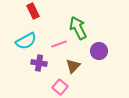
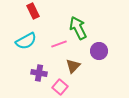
purple cross: moved 10 px down
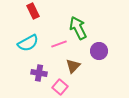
cyan semicircle: moved 2 px right, 2 px down
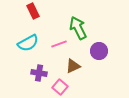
brown triangle: rotated 21 degrees clockwise
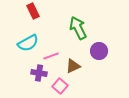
pink line: moved 8 px left, 12 px down
pink square: moved 1 px up
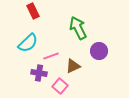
cyan semicircle: rotated 15 degrees counterclockwise
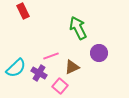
red rectangle: moved 10 px left
cyan semicircle: moved 12 px left, 25 px down
purple circle: moved 2 px down
brown triangle: moved 1 px left, 1 px down
purple cross: rotated 21 degrees clockwise
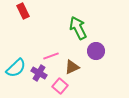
purple circle: moved 3 px left, 2 px up
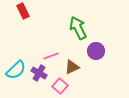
cyan semicircle: moved 2 px down
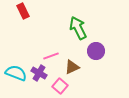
cyan semicircle: moved 3 px down; rotated 115 degrees counterclockwise
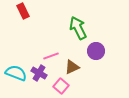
pink square: moved 1 px right
